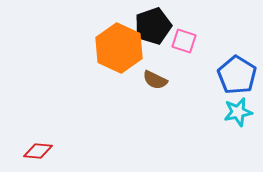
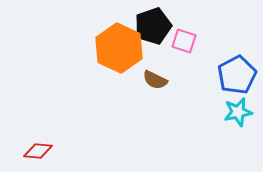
blue pentagon: rotated 12 degrees clockwise
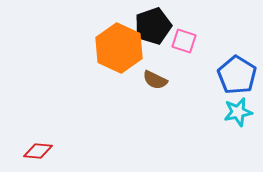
blue pentagon: rotated 12 degrees counterclockwise
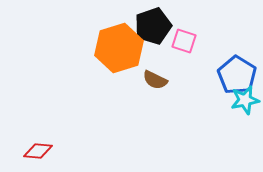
orange hexagon: rotated 18 degrees clockwise
cyan star: moved 7 px right, 12 px up
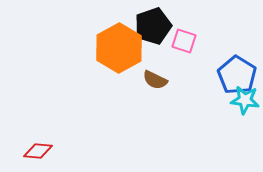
orange hexagon: rotated 12 degrees counterclockwise
cyan star: rotated 20 degrees clockwise
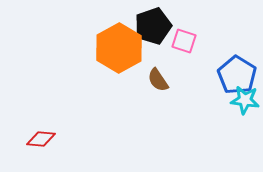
brown semicircle: moved 3 px right; rotated 30 degrees clockwise
red diamond: moved 3 px right, 12 px up
